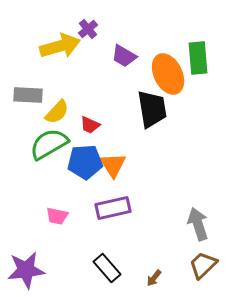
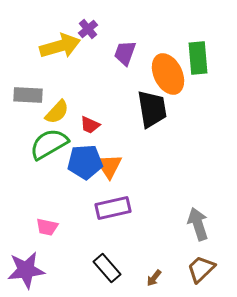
purple trapezoid: moved 1 px right, 3 px up; rotated 80 degrees clockwise
orange triangle: moved 4 px left, 1 px down
pink trapezoid: moved 10 px left, 11 px down
brown trapezoid: moved 2 px left, 4 px down
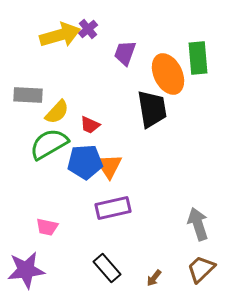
yellow arrow: moved 11 px up
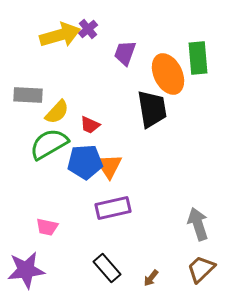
brown arrow: moved 3 px left
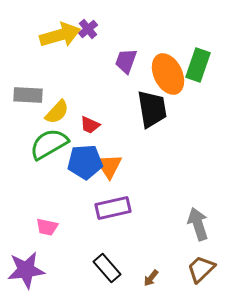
purple trapezoid: moved 1 px right, 8 px down
green rectangle: moved 7 px down; rotated 24 degrees clockwise
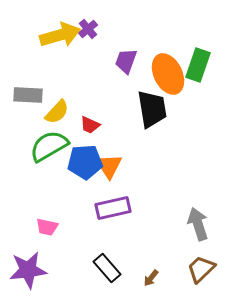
green semicircle: moved 2 px down
purple star: moved 2 px right
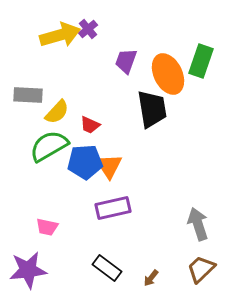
green rectangle: moved 3 px right, 4 px up
black rectangle: rotated 12 degrees counterclockwise
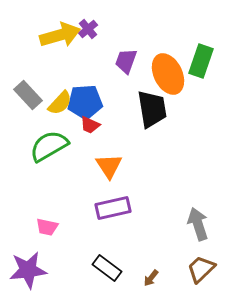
gray rectangle: rotated 44 degrees clockwise
yellow semicircle: moved 3 px right, 9 px up
blue pentagon: moved 60 px up
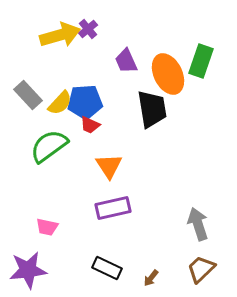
purple trapezoid: rotated 44 degrees counterclockwise
green semicircle: rotated 6 degrees counterclockwise
black rectangle: rotated 12 degrees counterclockwise
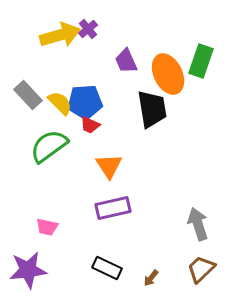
yellow semicircle: rotated 88 degrees counterclockwise
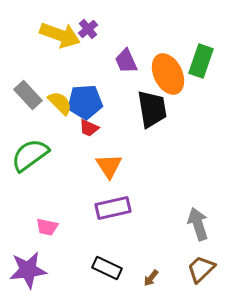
yellow arrow: rotated 36 degrees clockwise
red trapezoid: moved 1 px left, 3 px down
green semicircle: moved 19 px left, 9 px down
